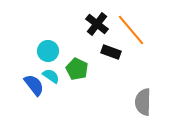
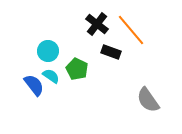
gray semicircle: moved 5 px right, 2 px up; rotated 36 degrees counterclockwise
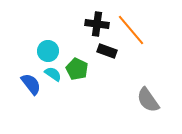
black cross: rotated 30 degrees counterclockwise
black rectangle: moved 4 px left, 1 px up
cyan semicircle: moved 2 px right, 2 px up
blue semicircle: moved 3 px left, 1 px up
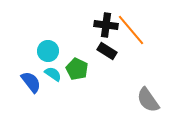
black cross: moved 9 px right, 1 px down
black rectangle: rotated 12 degrees clockwise
blue semicircle: moved 2 px up
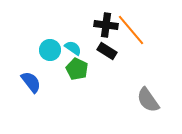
cyan circle: moved 2 px right, 1 px up
cyan semicircle: moved 20 px right, 26 px up
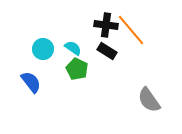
cyan circle: moved 7 px left, 1 px up
gray semicircle: moved 1 px right
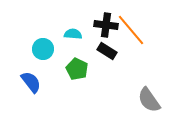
cyan semicircle: moved 14 px up; rotated 30 degrees counterclockwise
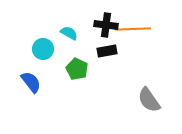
orange line: moved 2 px right, 1 px up; rotated 52 degrees counterclockwise
cyan semicircle: moved 4 px left, 1 px up; rotated 24 degrees clockwise
black rectangle: rotated 42 degrees counterclockwise
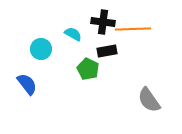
black cross: moved 3 px left, 3 px up
cyan semicircle: moved 4 px right, 1 px down
cyan circle: moved 2 px left
green pentagon: moved 11 px right
blue semicircle: moved 4 px left, 2 px down
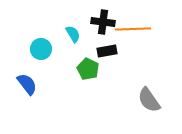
cyan semicircle: rotated 30 degrees clockwise
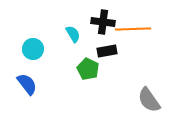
cyan circle: moved 8 px left
